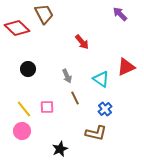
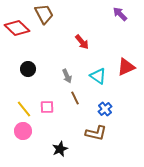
cyan triangle: moved 3 px left, 3 px up
pink circle: moved 1 px right
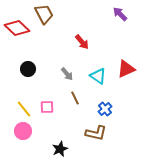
red triangle: moved 2 px down
gray arrow: moved 2 px up; rotated 16 degrees counterclockwise
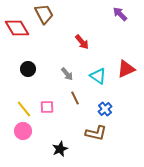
red diamond: rotated 15 degrees clockwise
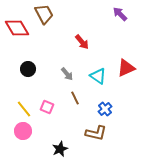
red triangle: moved 1 px up
pink square: rotated 24 degrees clockwise
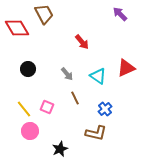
pink circle: moved 7 px right
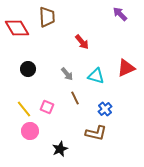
brown trapezoid: moved 3 px right, 3 px down; rotated 25 degrees clockwise
cyan triangle: moved 2 px left; rotated 18 degrees counterclockwise
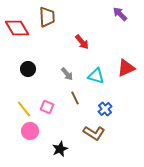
brown L-shape: moved 2 px left; rotated 20 degrees clockwise
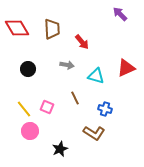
brown trapezoid: moved 5 px right, 12 px down
gray arrow: moved 9 px up; rotated 40 degrees counterclockwise
blue cross: rotated 32 degrees counterclockwise
